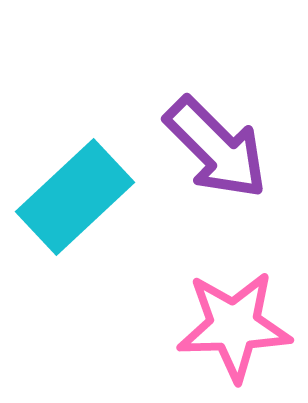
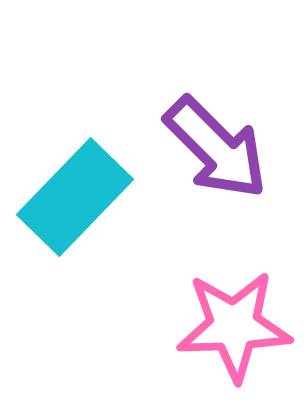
cyan rectangle: rotated 3 degrees counterclockwise
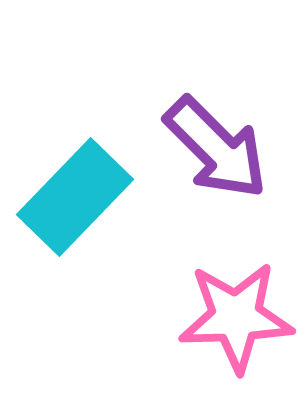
pink star: moved 2 px right, 9 px up
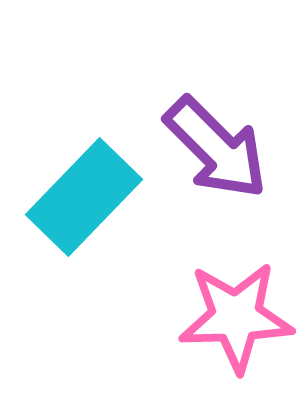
cyan rectangle: moved 9 px right
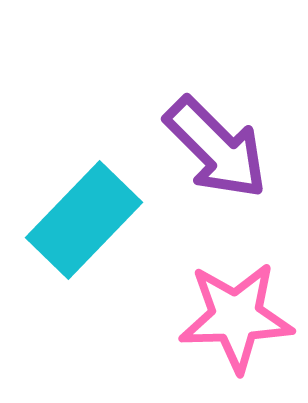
cyan rectangle: moved 23 px down
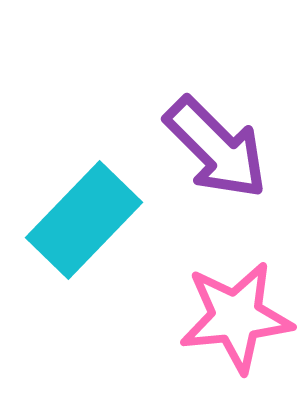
pink star: rotated 4 degrees counterclockwise
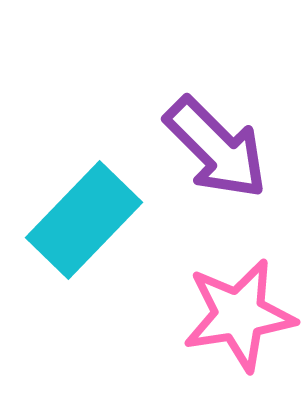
pink star: moved 3 px right, 2 px up; rotated 3 degrees counterclockwise
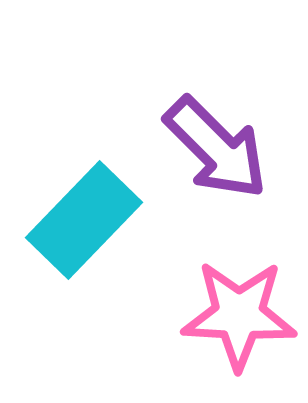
pink star: rotated 12 degrees clockwise
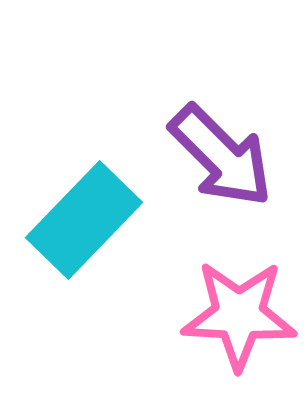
purple arrow: moved 5 px right, 8 px down
